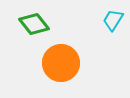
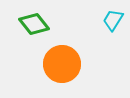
orange circle: moved 1 px right, 1 px down
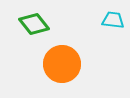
cyan trapezoid: rotated 65 degrees clockwise
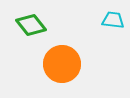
green diamond: moved 3 px left, 1 px down
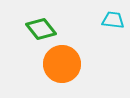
green diamond: moved 10 px right, 4 px down
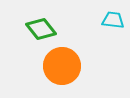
orange circle: moved 2 px down
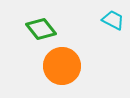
cyan trapezoid: rotated 20 degrees clockwise
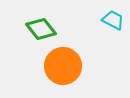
orange circle: moved 1 px right
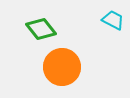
orange circle: moved 1 px left, 1 px down
